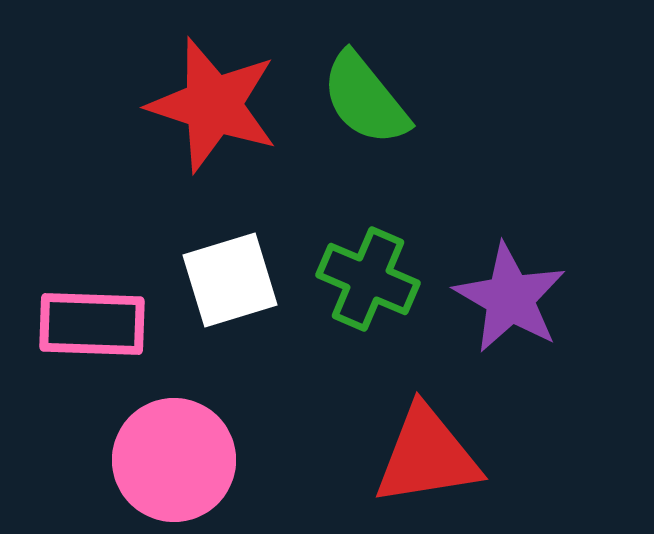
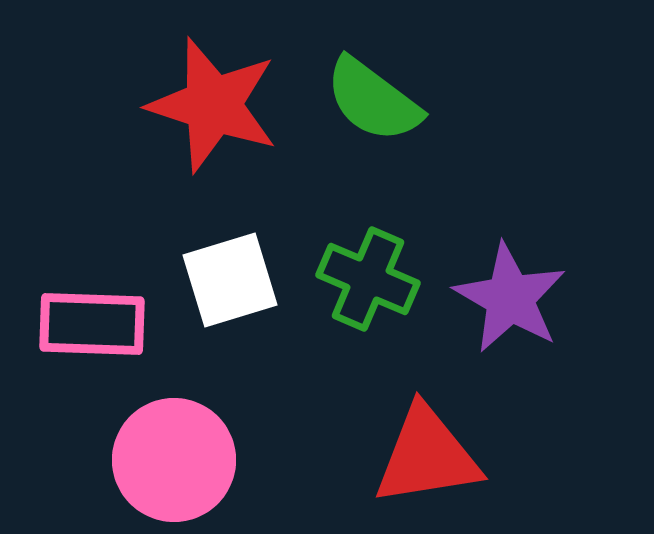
green semicircle: moved 8 px right, 1 px down; rotated 14 degrees counterclockwise
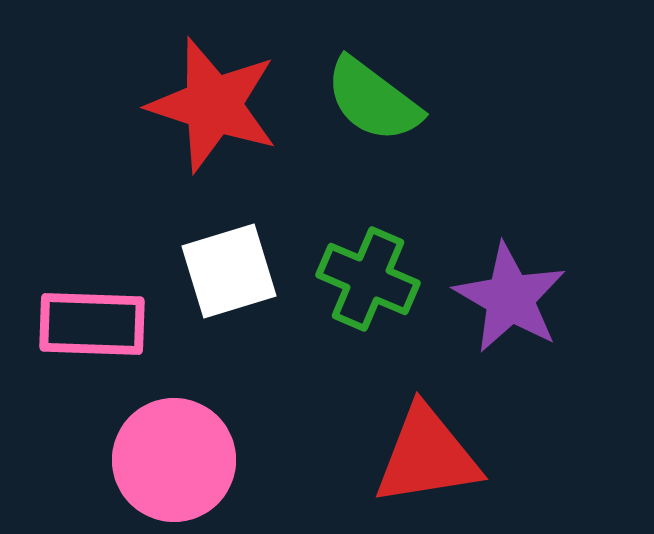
white square: moved 1 px left, 9 px up
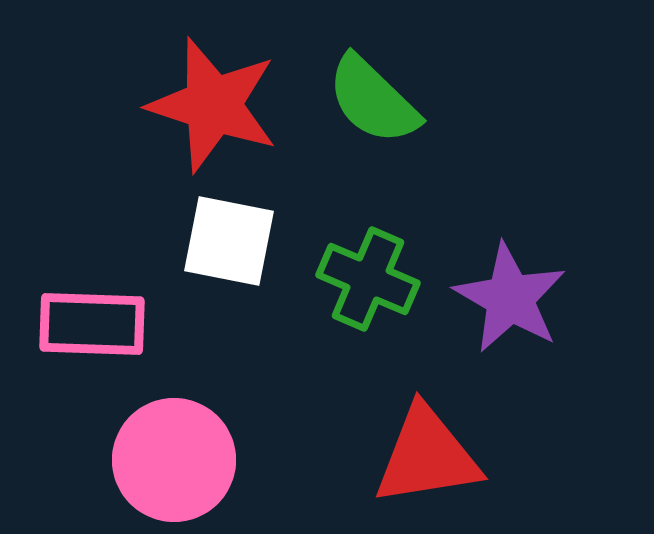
green semicircle: rotated 7 degrees clockwise
white square: moved 30 px up; rotated 28 degrees clockwise
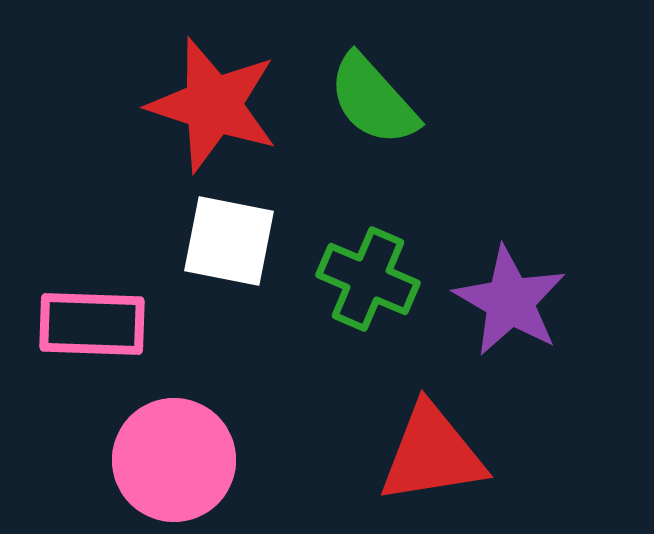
green semicircle: rotated 4 degrees clockwise
purple star: moved 3 px down
red triangle: moved 5 px right, 2 px up
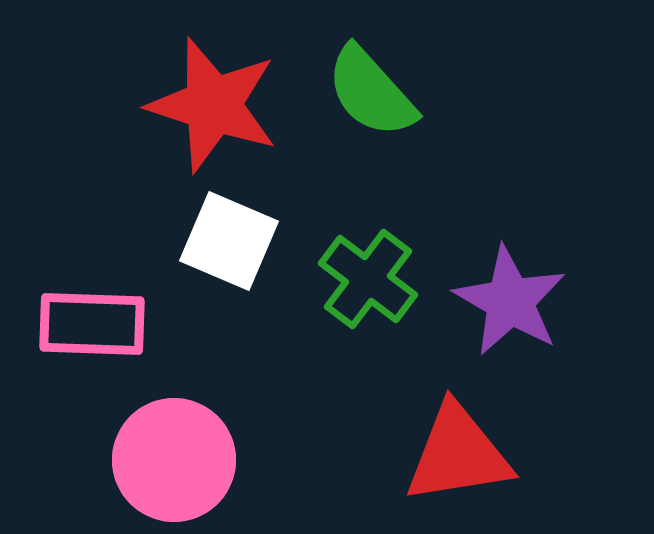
green semicircle: moved 2 px left, 8 px up
white square: rotated 12 degrees clockwise
green cross: rotated 14 degrees clockwise
red triangle: moved 26 px right
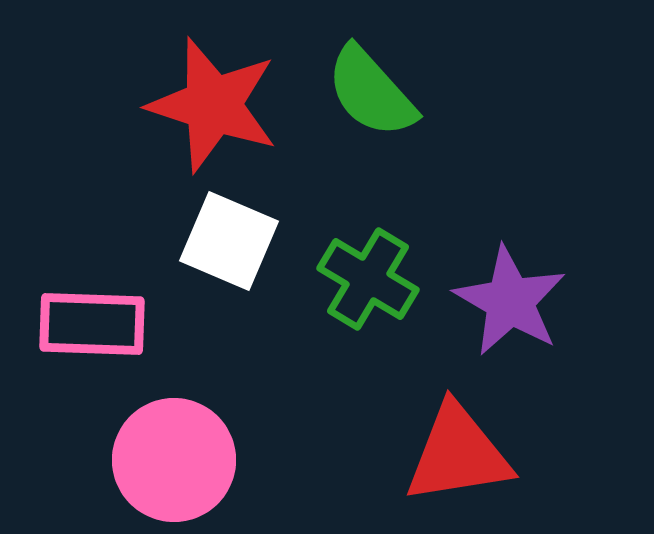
green cross: rotated 6 degrees counterclockwise
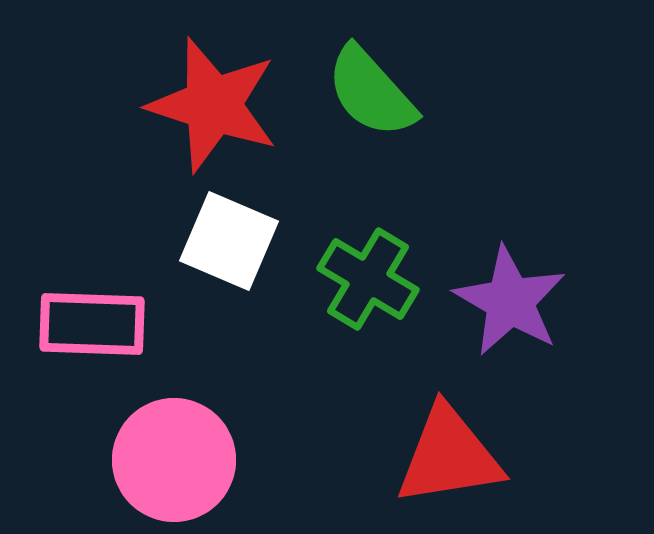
red triangle: moved 9 px left, 2 px down
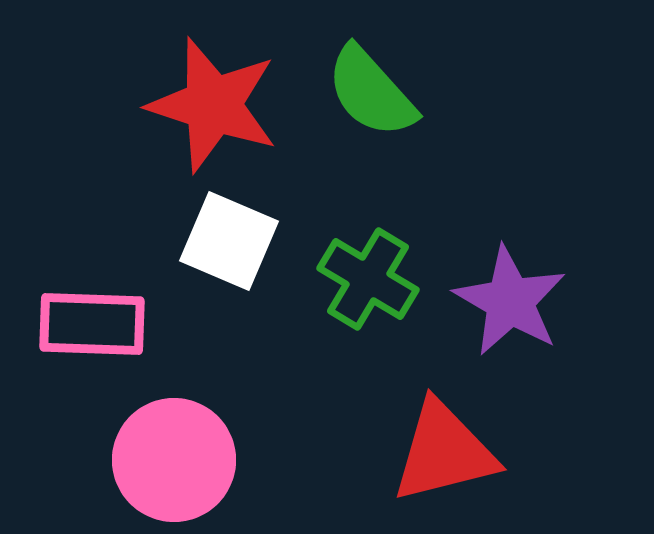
red triangle: moved 5 px left, 4 px up; rotated 5 degrees counterclockwise
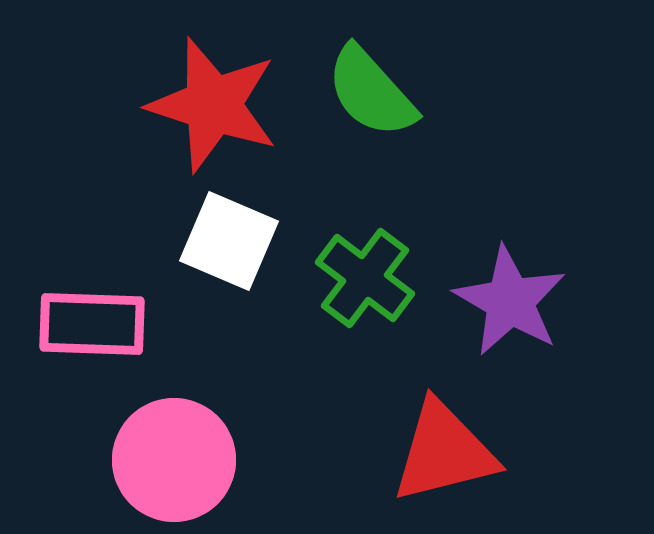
green cross: moved 3 px left, 1 px up; rotated 6 degrees clockwise
